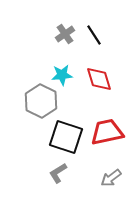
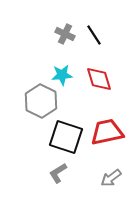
gray cross: rotated 30 degrees counterclockwise
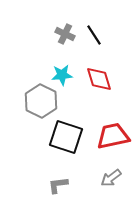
red trapezoid: moved 6 px right, 4 px down
gray L-shape: moved 12 px down; rotated 25 degrees clockwise
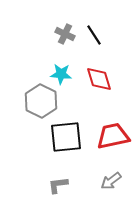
cyan star: moved 1 px left, 1 px up; rotated 10 degrees clockwise
black square: rotated 24 degrees counterclockwise
gray arrow: moved 3 px down
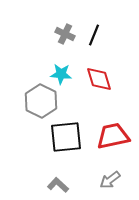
black line: rotated 55 degrees clockwise
gray arrow: moved 1 px left, 1 px up
gray L-shape: rotated 50 degrees clockwise
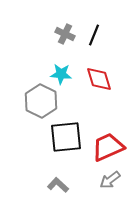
red trapezoid: moved 5 px left, 11 px down; rotated 12 degrees counterclockwise
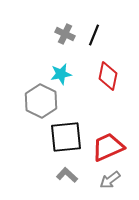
cyan star: rotated 15 degrees counterclockwise
red diamond: moved 9 px right, 3 px up; rotated 28 degrees clockwise
gray L-shape: moved 9 px right, 10 px up
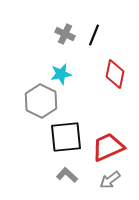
red diamond: moved 7 px right, 2 px up
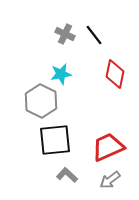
black line: rotated 60 degrees counterclockwise
black square: moved 11 px left, 3 px down
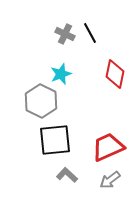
black line: moved 4 px left, 2 px up; rotated 10 degrees clockwise
cyan star: rotated 10 degrees counterclockwise
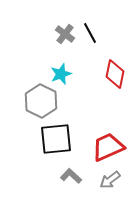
gray cross: rotated 12 degrees clockwise
black square: moved 1 px right, 1 px up
gray L-shape: moved 4 px right, 1 px down
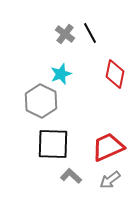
black square: moved 3 px left, 5 px down; rotated 8 degrees clockwise
